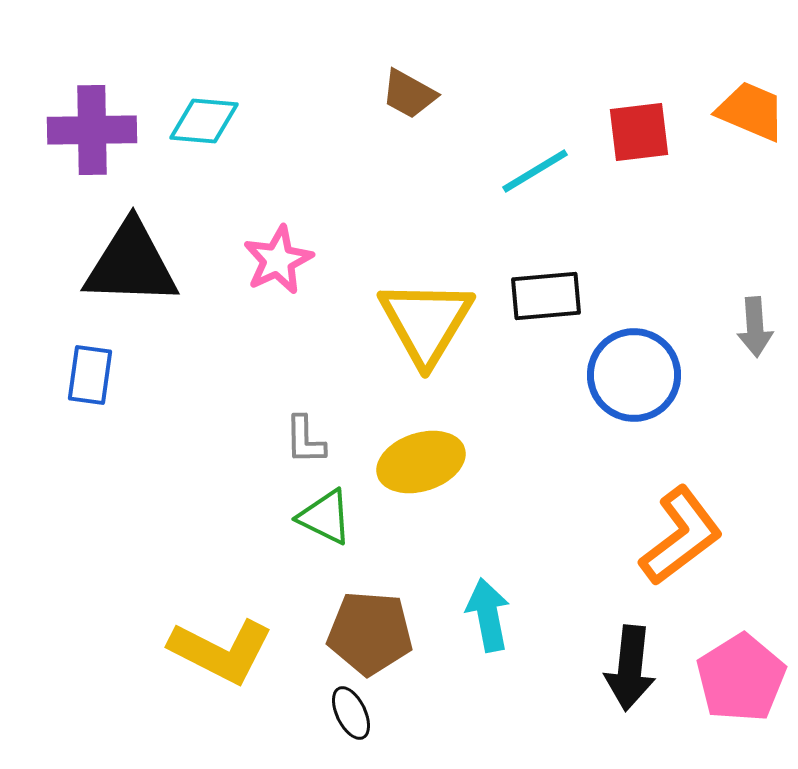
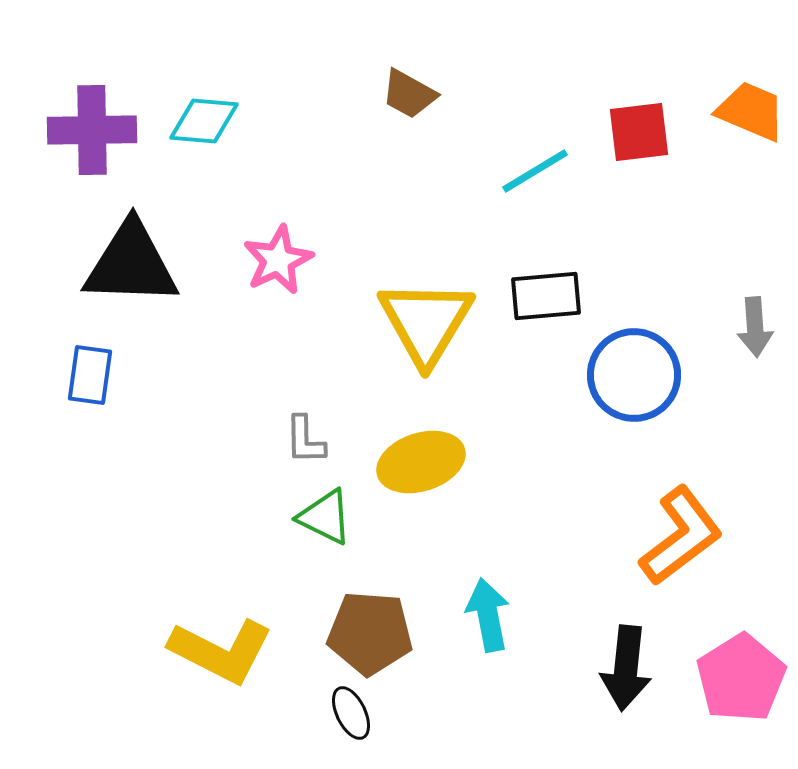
black arrow: moved 4 px left
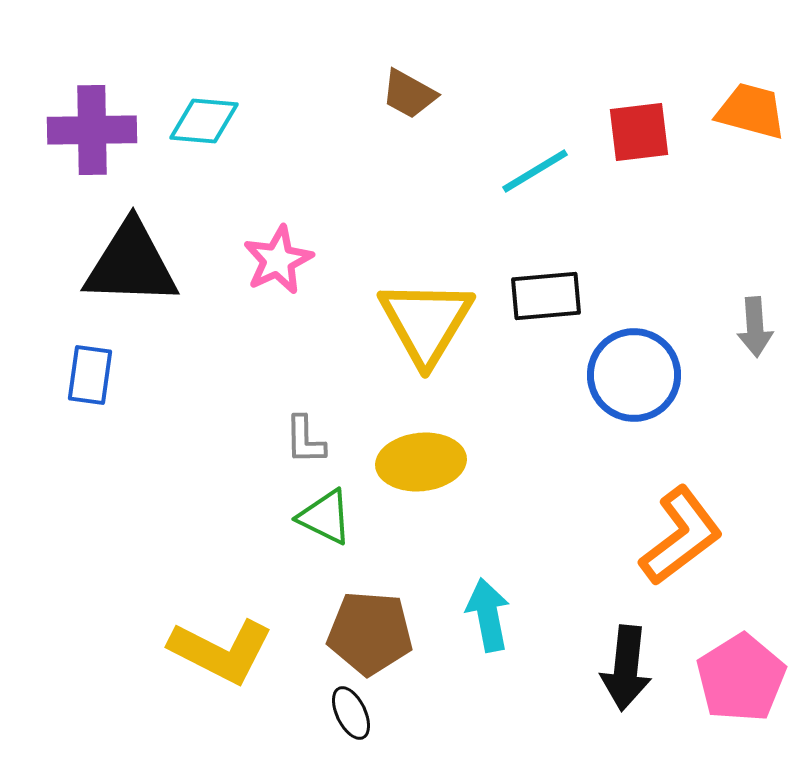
orange trapezoid: rotated 8 degrees counterclockwise
yellow ellipse: rotated 12 degrees clockwise
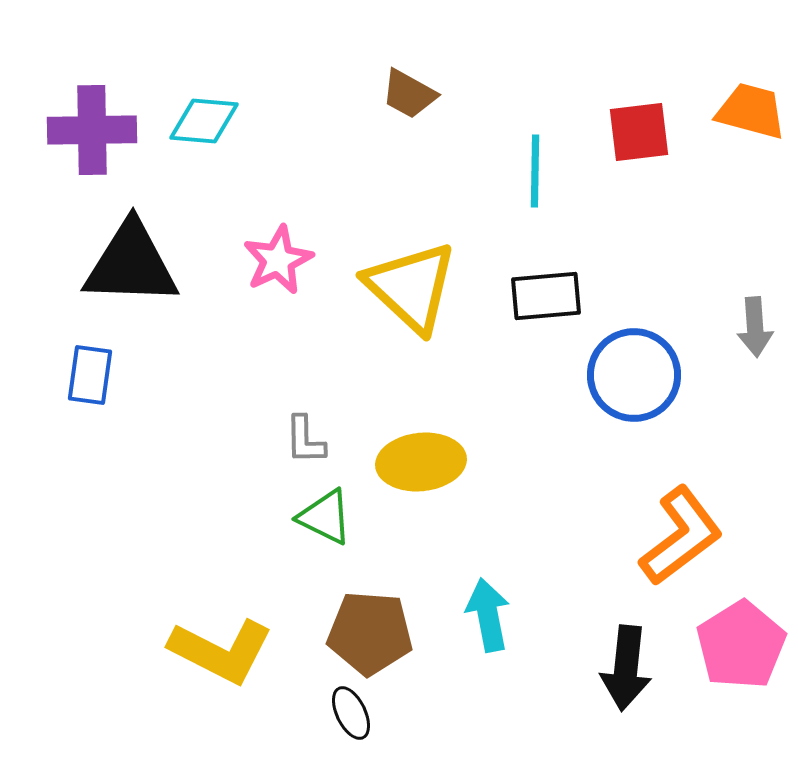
cyan line: rotated 58 degrees counterclockwise
yellow triangle: moved 15 px left, 35 px up; rotated 18 degrees counterclockwise
pink pentagon: moved 33 px up
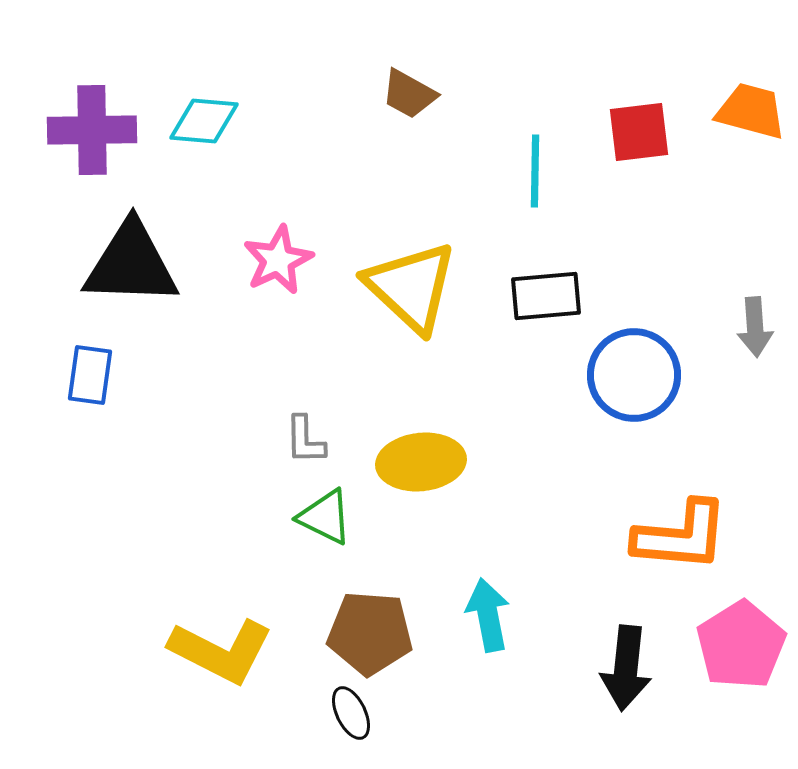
orange L-shape: rotated 42 degrees clockwise
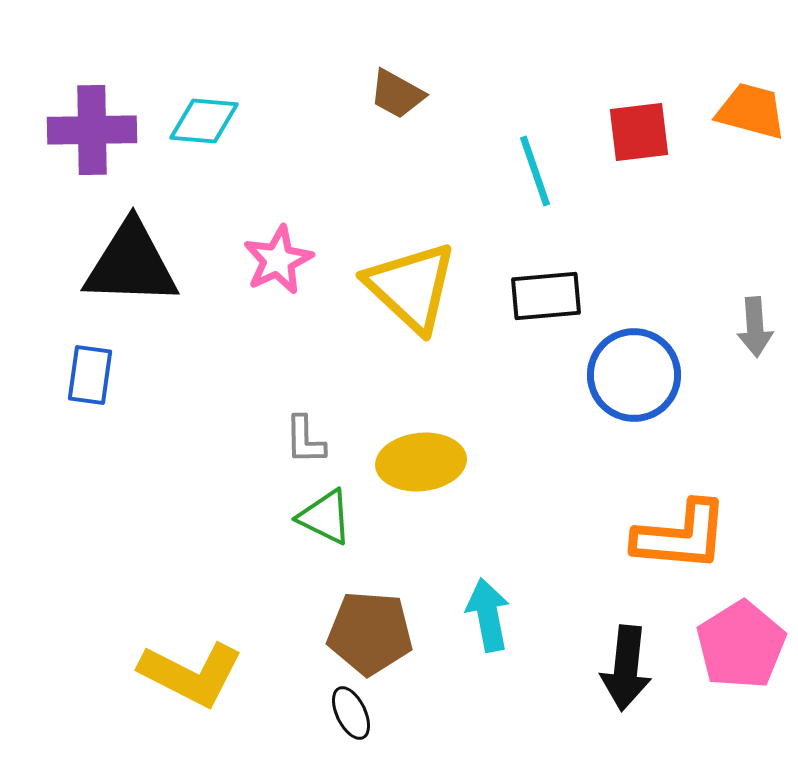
brown trapezoid: moved 12 px left
cyan line: rotated 20 degrees counterclockwise
yellow L-shape: moved 30 px left, 23 px down
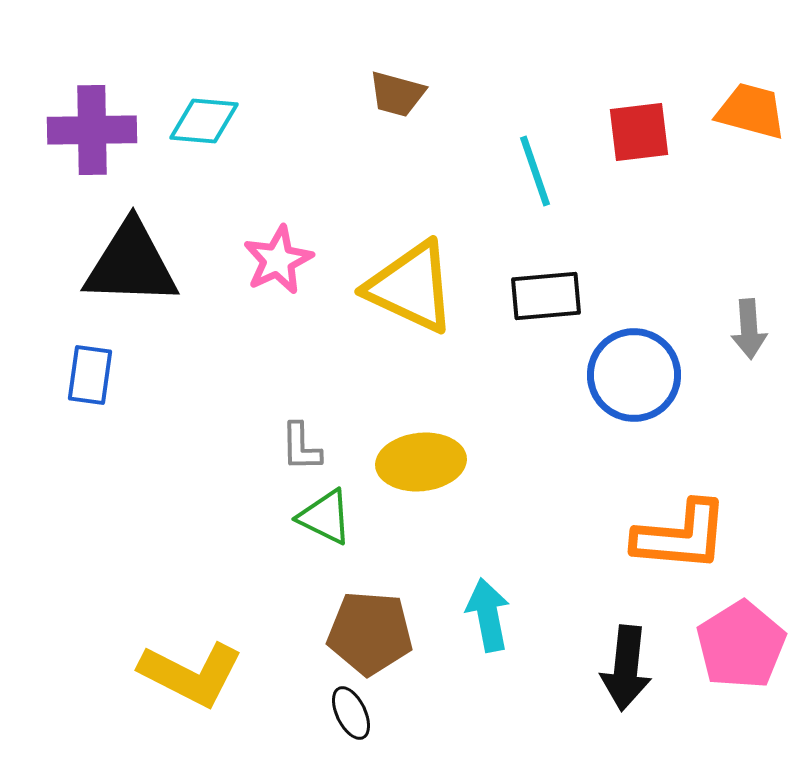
brown trapezoid: rotated 14 degrees counterclockwise
yellow triangle: rotated 18 degrees counterclockwise
gray arrow: moved 6 px left, 2 px down
gray L-shape: moved 4 px left, 7 px down
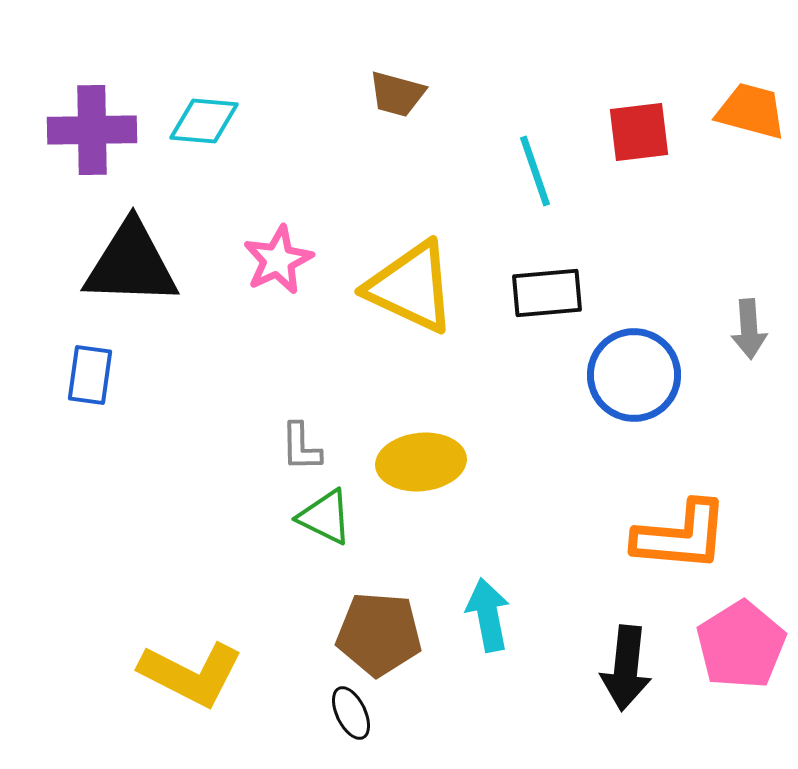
black rectangle: moved 1 px right, 3 px up
brown pentagon: moved 9 px right, 1 px down
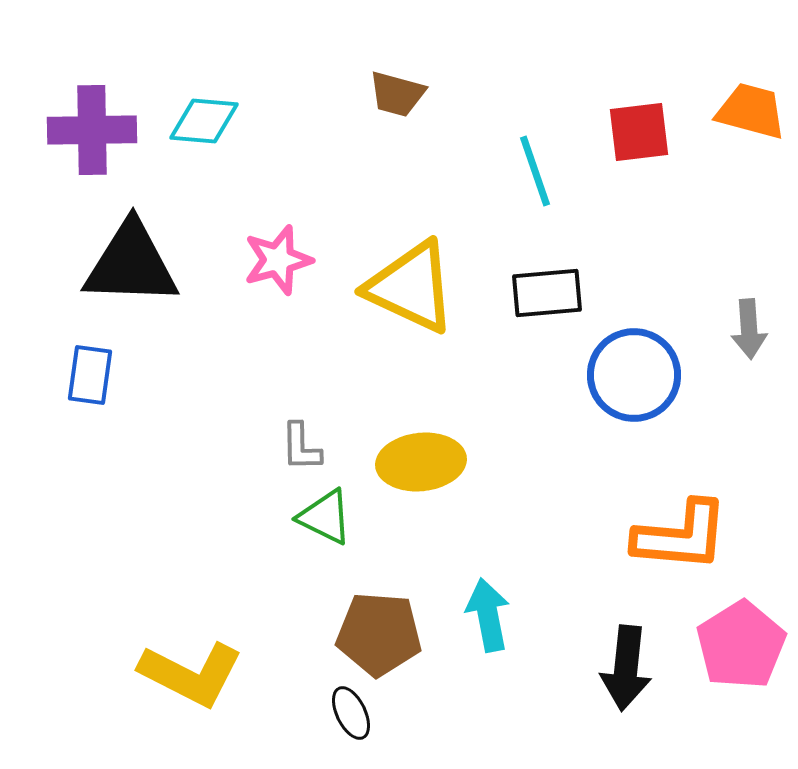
pink star: rotated 10 degrees clockwise
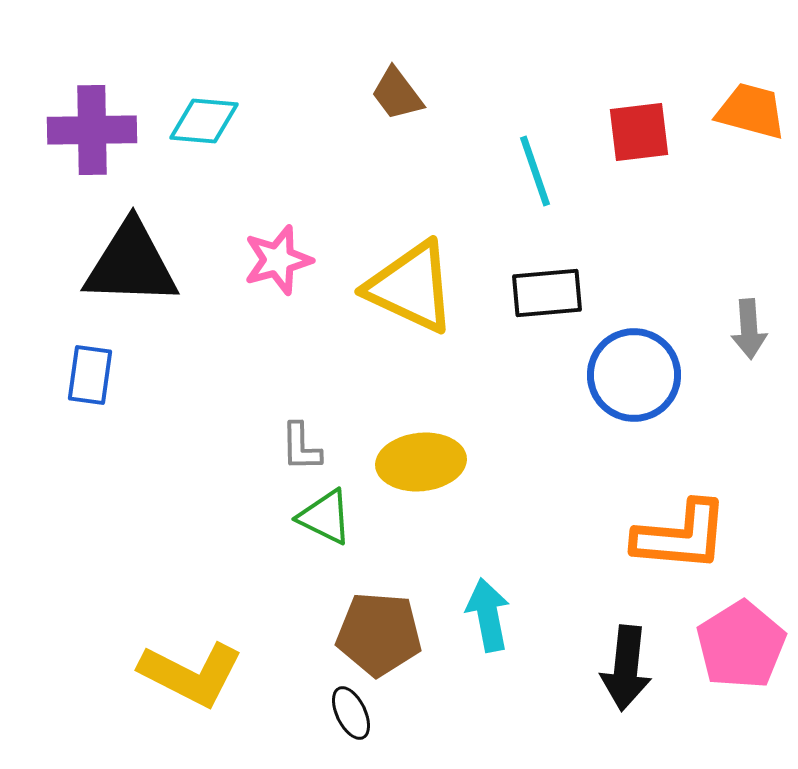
brown trapezoid: rotated 38 degrees clockwise
